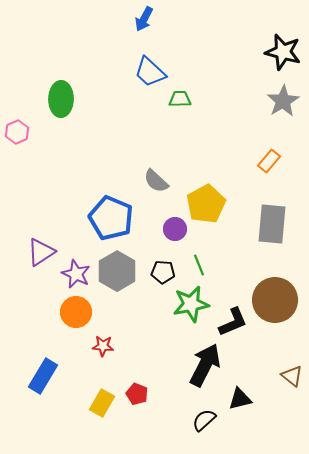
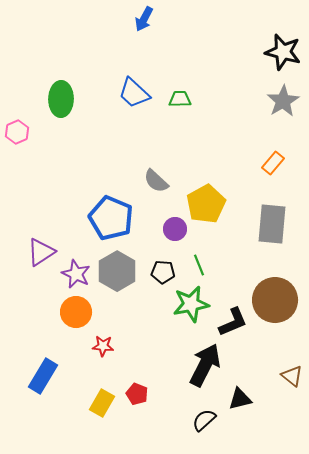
blue trapezoid: moved 16 px left, 21 px down
orange rectangle: moved 4 px right, 2 px down
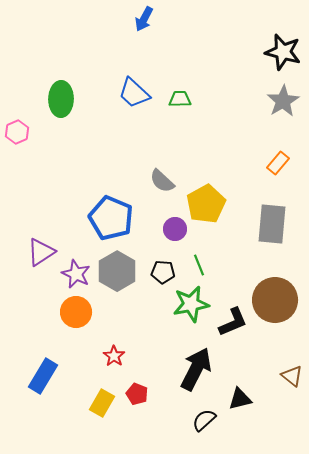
orange rectangle: moved 5 px right
gray semicircle: moved 6 px right
red star: moved 11 px right, 10 px down; rotated 30 degrees clockwise
black arrow: moved 9 px left, 4 px down
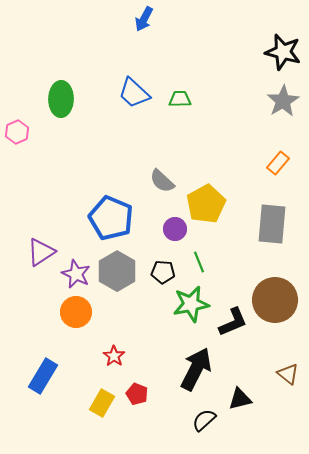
green line: moved 3 px up
brown triangle: moved 4 px left, 2 px up
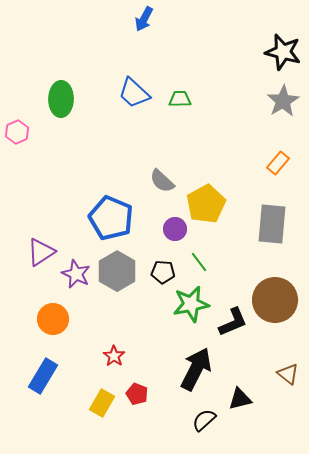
green line: rotated 15 degrees counterclockwise
orange circle: moved 23 px left, 7 px down
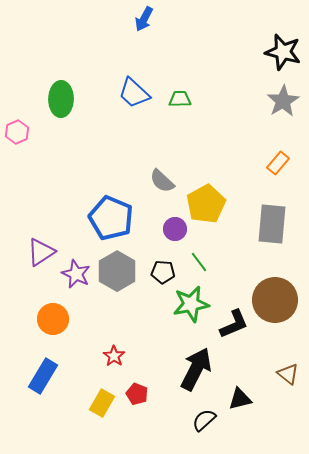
black L-shape: moved 1 px right, 2 px down
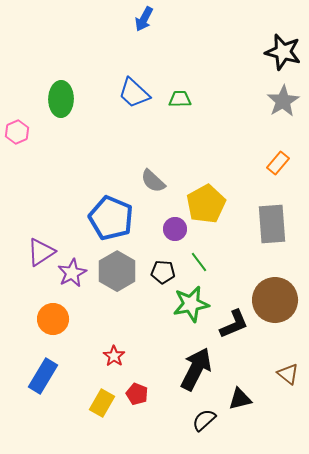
gray semicircle: moved 9 px left
gray rectangle: rotated 9 degrees counterclockwise
purple star: moved 4 px left, 1 px up; rotated 20 degrees clockwise
